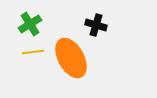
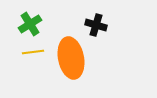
orange ellipse: rotated 18 degrees clockwise
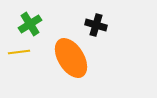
yellow line: moved 14 px left
orange ellipse: rotated 21 degrees counterclockwise
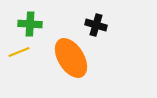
green cross: rotated 35 degrees clockwise
yellow line: rotated 15 degrees counterclockwise
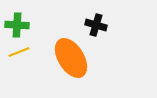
green cross: moved 13 px left, 1 px down
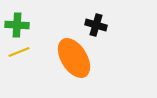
orange ellipse: moved 3 px right
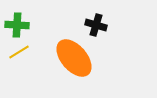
yellow line: rotated 10 degrees counterclockwise
orange ellipse: rotated 9 degrees counterclockwise
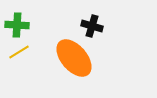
black cross: moved 4 px left, 1 px down
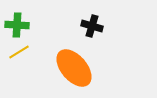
orange ellipse: moved 10 px down
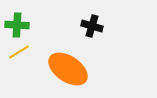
orange ellipse: moved 6 px left, 1 px down; rotated 15 degrees counterclockwise
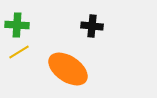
black cross: rotated 10 degrees counterclockwise
